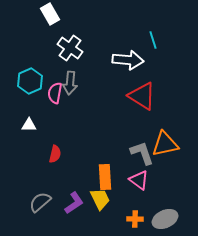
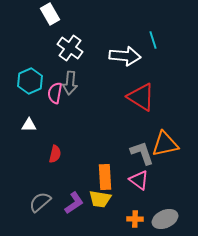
white arrow: moved 3 px left, 4 px up
red triangle: moved 1 px left, 1 px down
yellow trapezoid: rotated 125 degrees clockwise
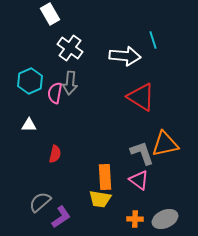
purple L-shape: moved 13 px left, 14 px down
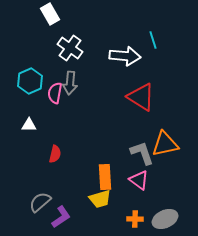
yellow trapezoid: rotated 25 degrees counterclockwise
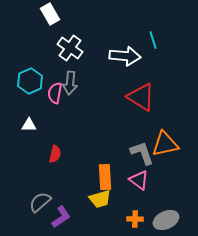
gray ellipse: moved 1 px right, 1 px down
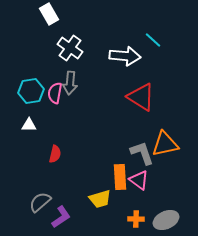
white rectangle: moved 1 px left
cyan line: rotated 30 degrees counterclockwise
cyan hexagon: moved 1 px right, 10 px down; rotated 15 degrees clockwise
orange rectangle: moved 15 px right
orange cross: moved 1 px right
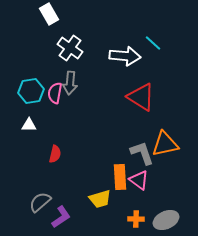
cyan line: moved 3 px down
